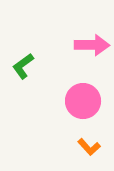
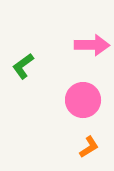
pink circle: moved 1 px up
orange L-shape: rotated 80 degrees counterclockwise
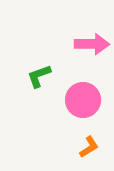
pink arrow: moved 1 px up
green L-shape: moved 16 px right, 10 px down; rotated 16 degrees clockwise
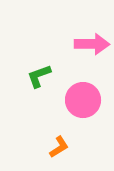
orange L-shape: moved 30 px left
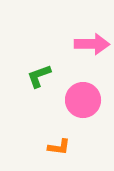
orange L-shape: rotated 40 degrees clockwise
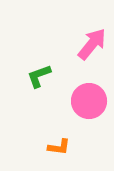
pink arrow: rotated 52 degrees counterclockwise
pink circle: moved 6 px right, 1 px down
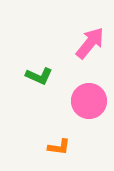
pink arrow: moved 2 px left, 1 px up
green L-shape: rotated 136 degrees counterclockwise
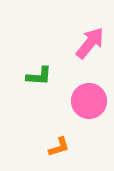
green L-shape: rotated 20 degrees counterclockwise
orange L-shape: rotated 25 degrees counterclockwise
